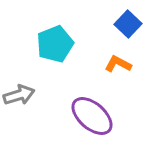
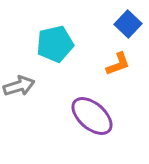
cyan pentagon: rotated 9 degrees clockwise
orange L-shape: rotated 132 degrees clockwise
gray arrow: moved 9 px up
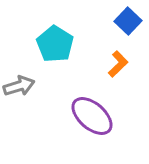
blue square: moved 3 px up
cyan pentagon: rotated 27 degrees counterclockwise
orange L-shape: rotated 24 degrees counterclockwise
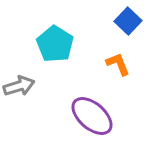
orange L-shape: rotated 68 degrees counterclockwise
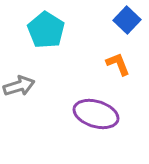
blue square: moved 1 px left, 1 px up
cyan pentagon: moved 9 px left, 14 px up
purple ellipse: moved 4 px right, 2 px up; rotated 24 degrees counterclockwise
